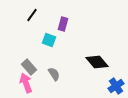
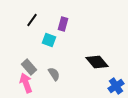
black line: moved 5 px down
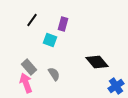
cyan square: moved 1 px right
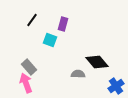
gray semicircle: moved 24 px right; rotated 56 degrees counterclockwise
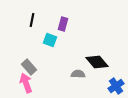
black line: rotated 24 degrees counterclockwise
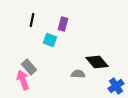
pink arrow: moved 3 px left, 3 px up
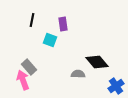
purple rectangle: rotated 24 degrees counterclockwise
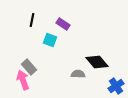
purple rectangle: rotated 48 degrees counterclockwise
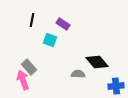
blue cross: rotated 28 degrees clockwise
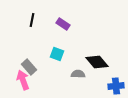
cyan square: moved 7 px right, 14 px down
